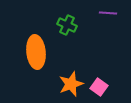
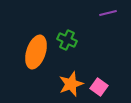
purple line: rotated 18 degrees counterclockwise
green cross: moved 15 px down
orange ellipse: rotated 24 degrees clockwise
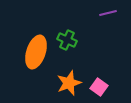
orange star: moved 2 px left, 1 px up
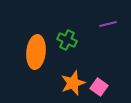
purple line: moved 11 px down
orange ellipse: rotated 12 degrees counterclockwise
orange star: moved 4 px right
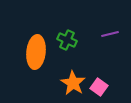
purple line: moved 2 px right, 10 px down
orange star: rotated 20 degrees counterclockwise
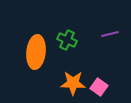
orange star: rotated 30 degrees counterclockwise
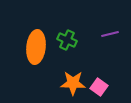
orange ellipse: moved 5 px up
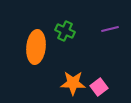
purple line: moved 5 px up
green cross: moved 2 px left, 9 px up
pink square: rotated 18 degrees clockwise
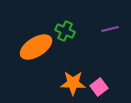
orange ellipse: rotated 52 degrees clockwise
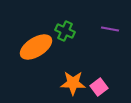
purple line: rotated 24 degrees clockwise
